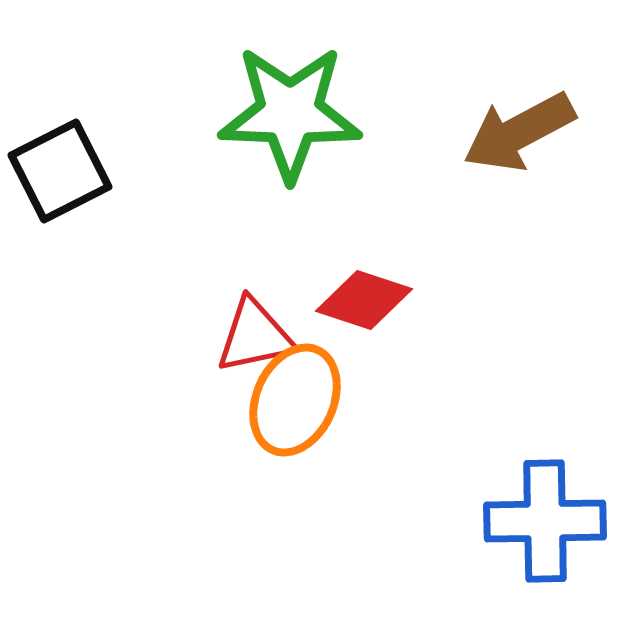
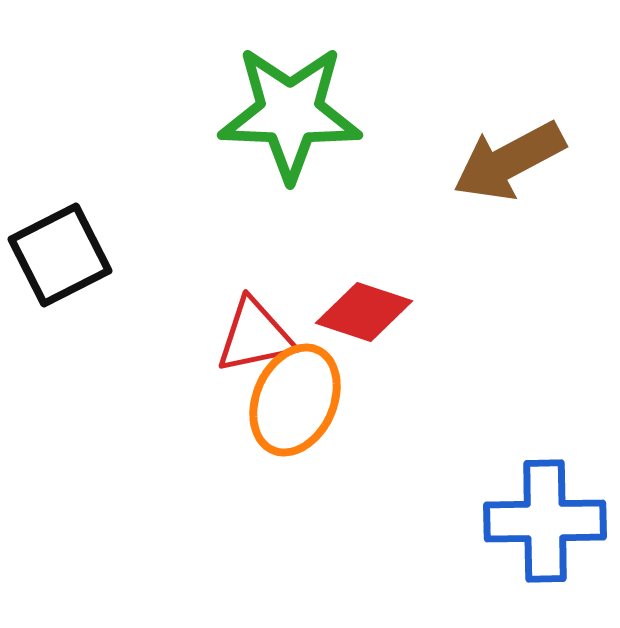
brown arrow: moved 10 px left, 29 px down
black square: moved 84 px down
red diamond: moved 12 px down
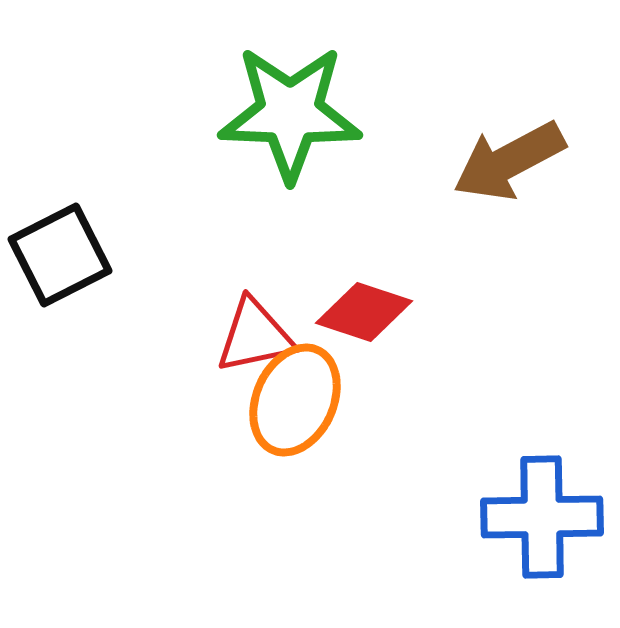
blue cross: moved 3 px left, 4 px up
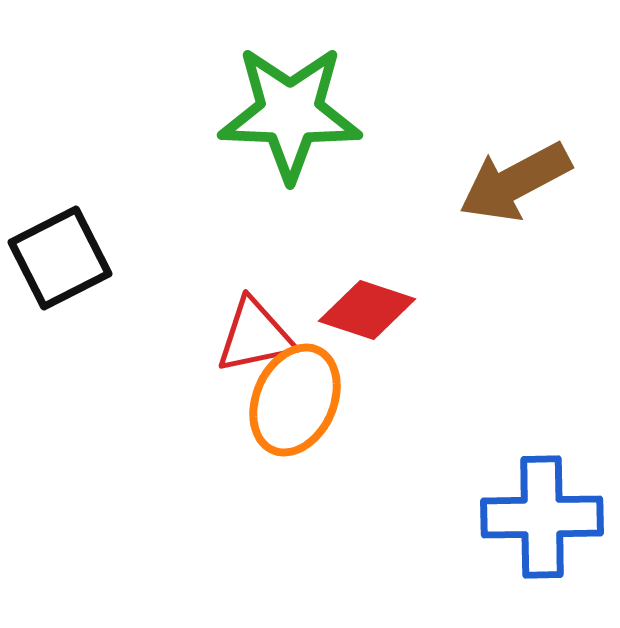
brown arrow: moved 6 px right, 21 px down
black square: moved 3 px down
red diamond: moved 3 px right, 2 px up
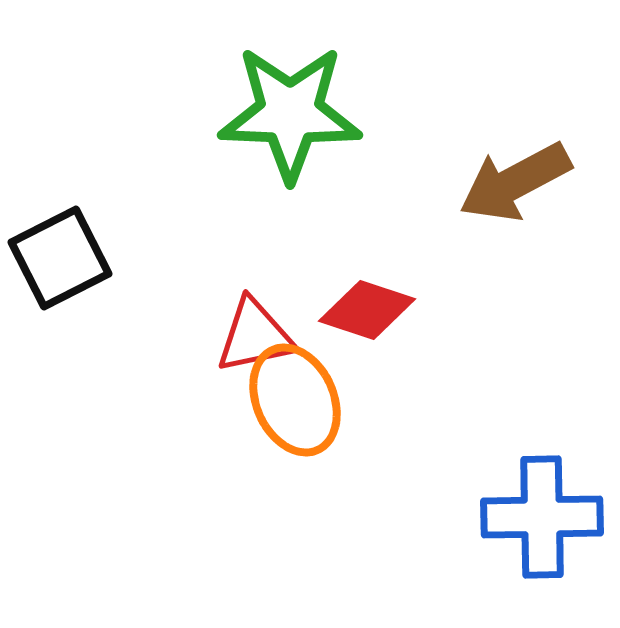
orange ellipse: rotated 48 degrees counterclockwise
